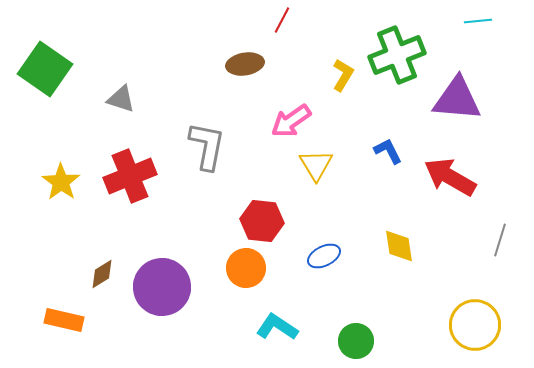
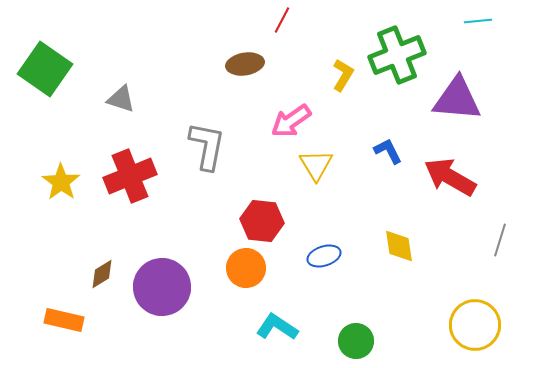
blue ellipse: rotated 8 degrees clockwise
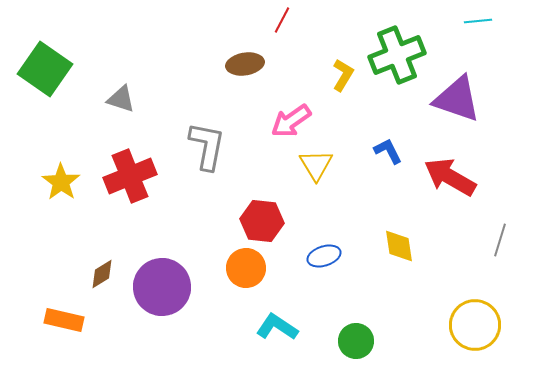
purple triangle: rotated 14 degrees clockwise
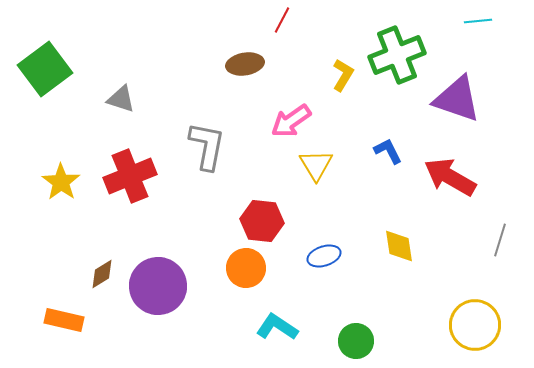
green square: rotated 18 degrees clockwise
purple circle: moved 4 px left, 1 px up
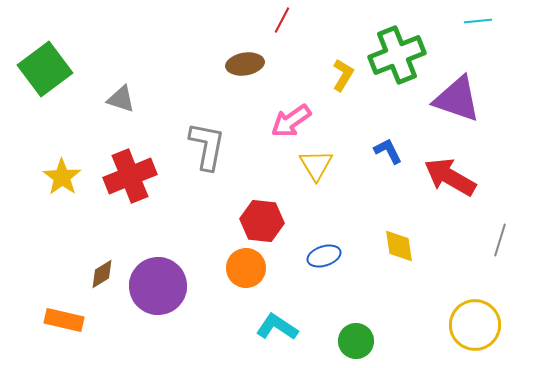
yellow star: moved 1 px right, 5 px up
